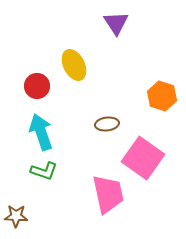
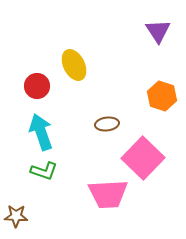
purple triangle: moved 42 px right, 8 px down
pink square: rotated 9 degrees clockwise
pink trapezoid: rotated 99 degrees clockwise
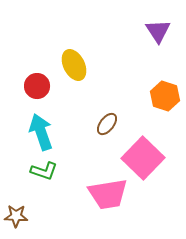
orange hexagon: moved 3 px right
brown ellipse: rotated 45 degrees counterclockwise
pink trapezoid: rotated 6 degrees counterclockwise
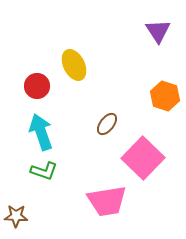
pink trapezoid: moved 1 px left, 7 px down
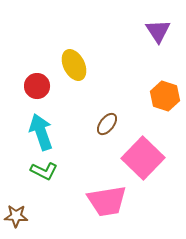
green L-shape: rotated 8 degrees clockwise
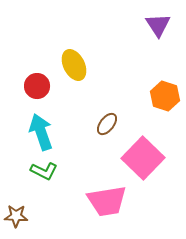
purple triangle: moved 6 px up
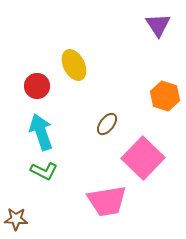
brown star: moved 3 px down
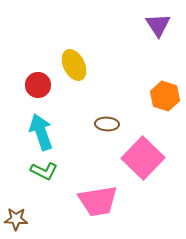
red circle: moved 1 px right, 1 px up
brown ellipse: rotated 55 degrees clockwise
pink trapezoid: moved 9 px left
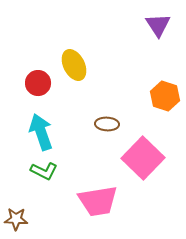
red circle: moved 2 px up
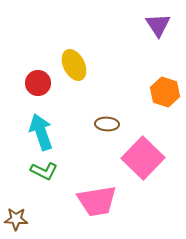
orange hexagon: moved 4 px up
pink trapezoid: moved 1 px left
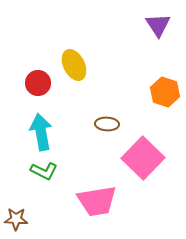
cyan arrow: rotated 9 degrees clockwise
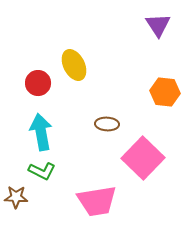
orange hexagon: rotated 12 degrees counterclockwise
green L-shape: moved 2 px left
brown star: moved 22 px up
